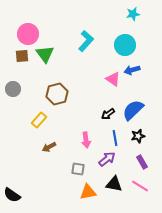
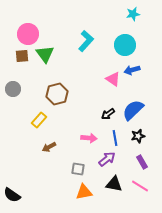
pink arrow: moved 3 px right, 2 px up; rotated 77 degrees counterclockwise
orange triangle: moved 4 px left
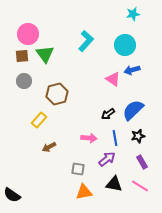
gray circle: moved 11 px right, 8 px up
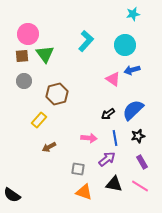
orange triangle: rotated 30 degrees clockwise
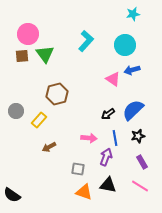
gray circle: moved 8 px left, 30 px down
purple arrow: moved 1 px left, 2 px up; rotated 30 degrees counterclockwise
black triangle: moved 6 px left, 1 px down
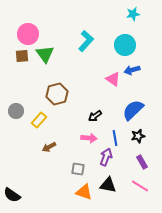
black arrow: moved 13 px left, 2 px down
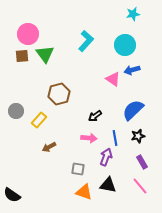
brown hexagon: moved 2 px right
pink line: rotated 18 degrees clockwise
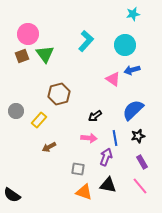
brown square: rotated 16 degrees counterclockwise
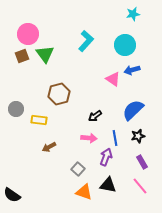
gray circle: moved 2 px up
yellow rectangle: rotated 56 degrees clockwise
gray square: rotated 32 degrees clockwise
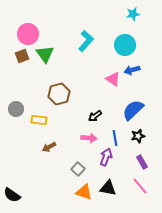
black triangle: moved 3 px down
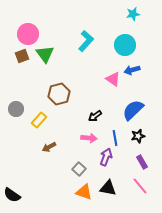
yellow rectangle: rotated 56 degrees counterclockwise
gray square: moved 1 px right
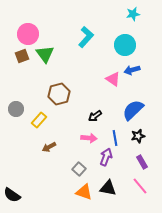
cyan L-shape: moved 4 px up
